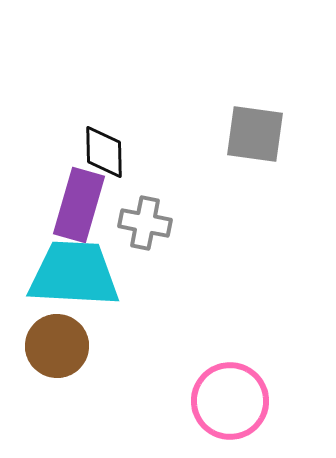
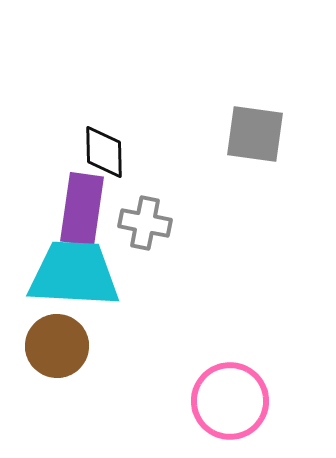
purple rectangle: moved 3 px right, 4 px down; rotated 8 degrees counterclockwise
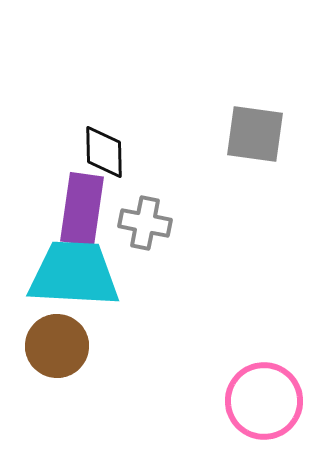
pink circle: moved 34 px right
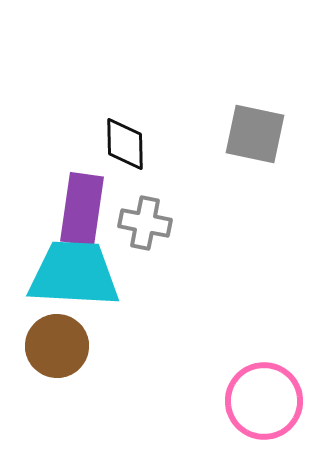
gray square: rotated 4 degrees clockwise
black diamond: moved 21 px right, 8 px up
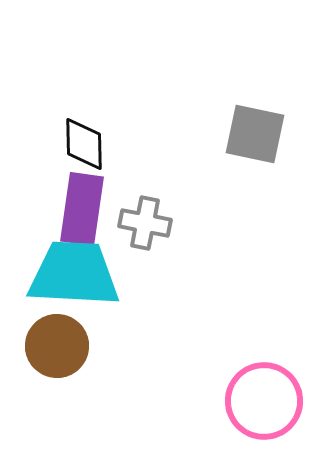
black diamond: moved 41 px left
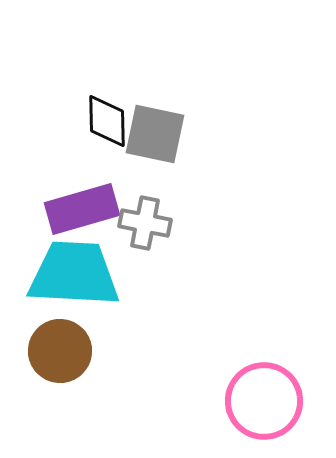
gray square: moved 100 px left
black diamond: moved 23 px right, 23 px up
purple rectangle: rotated 66 degrees clockwise
brown circle: moved 3 px right, 5 px down
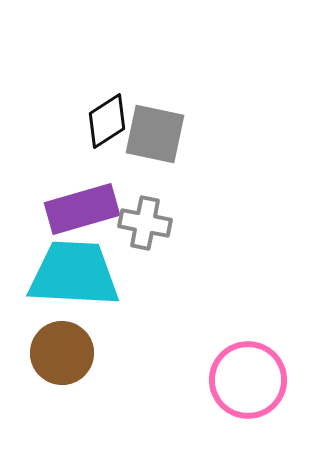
black diamond: rotated 58 degrees clockwise
brown circle: moved 2 px right, 2 px down
pink circle: moved 16 px left, 21 px up
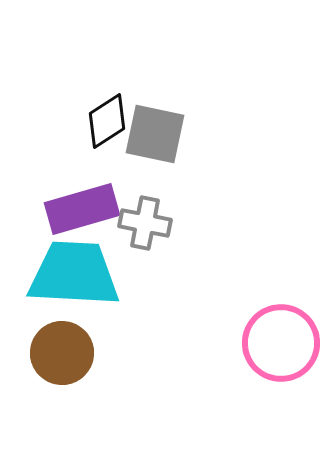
pink circle: moved 33 px right, 37 px up
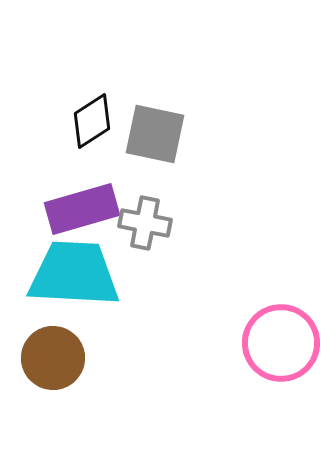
black diamond: moved 15 px left
brown circle: moved 9 px left, 5 px down
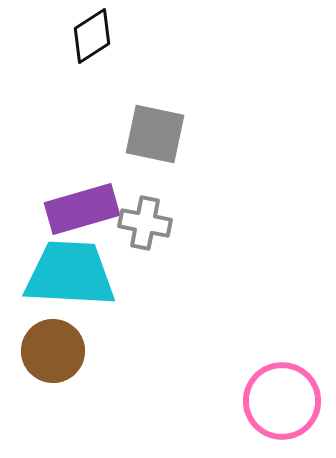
black diamond: moved 85 px up
cyan trapezoid: moved 4 px left
pink circle: moved 1 px right, 58 px down
brown circle: moved 7 px up
